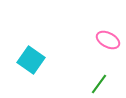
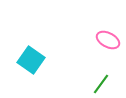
green line: moved 2 px right
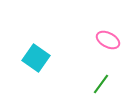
cyan square: moved 5 px right, 2 px up
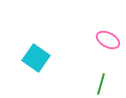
green line: rotated 20 degrees counterclockwise
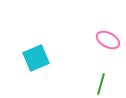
cyan square: rotated 32 degrees clockwise
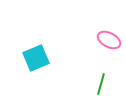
pink ellipse: moved 1 px right
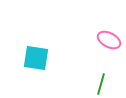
cyan square: rotated 32 degrees clockwise
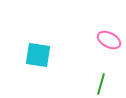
cyan square: moved 2 px right, 3 px up
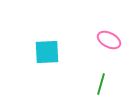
cyan square: moved 9 px right, 3 px up; rotated 12 degrees counterclockwise
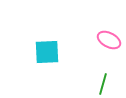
green line: moved 2 px right
